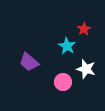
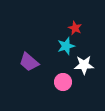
red star: moved 9 px left, 1 px up; rotated 16 degrees counterclockwise
cyan star: moved 1 px left; rotated 24 degrees clockwise
white star: moved 2 px left, 4 px up; rotated 18 degrees counterclockwise
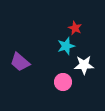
purple trapezoid: moved 9 px left
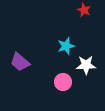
red star: moved 9 px right, 18 px up
white star: moved 2 px right
